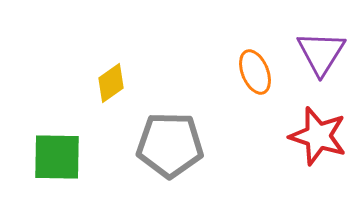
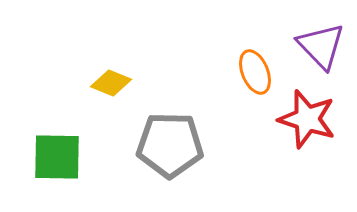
purple triangle: moved 7 px up; rotated 16 degrees counterclockwise
yellow diamond: rotated 57 degrees clockwise
red star: moved 11 px left, 17 px up
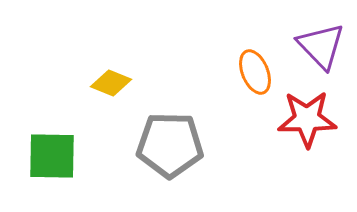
red star: rotated 18 degrees counterclockwise
green square: moved 5 px left, 1 px up
